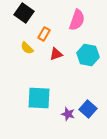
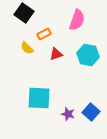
orange rectangle: rotated 32 degrees clockwise
blue square: moved 3 px right, 3 px down
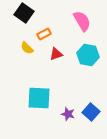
pink semicircle: moved 5 px right, 1 px down; rotated 50 degrees counterclockwise
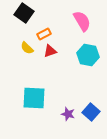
red triangle: moved 6 px left, 3 px up
cyan square: moved 5 px left
